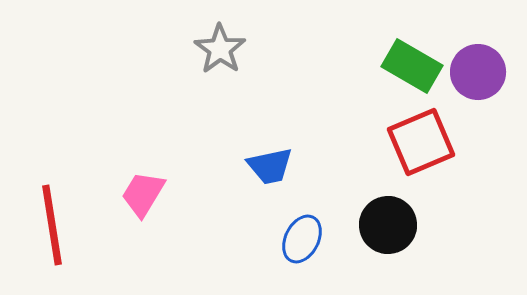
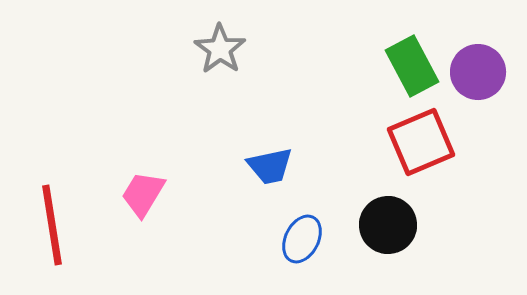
green rectangle: rotated 32 degrees clockwise
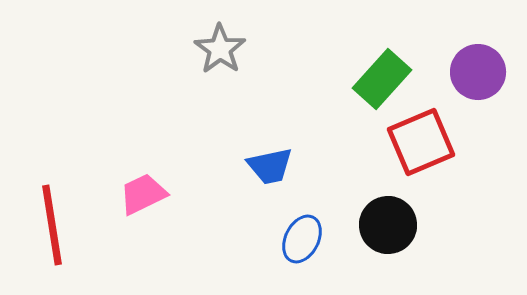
green rectangle: moved 30 px left, 13 px down; rotated 70 degrees clockwise
pink trapezoid: rotated 33 degrees clockwise
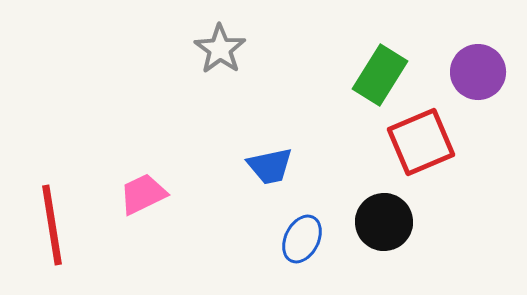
green rectangle: moved 2 px left, 4 px up; rotated 10 degrees counterclockwise
black circle: moved 4 px left, 3 px up
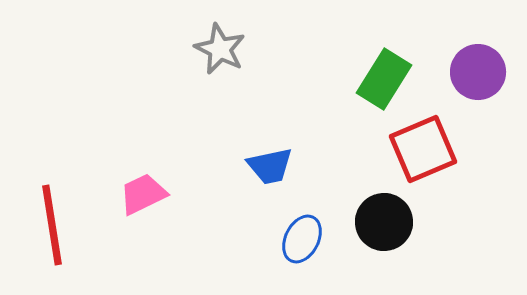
gray star: rotated 9 degrees counterclockwise
green rectangle: moved 4 px right, 4 px down
red square: moved 2 px right, 7 px down
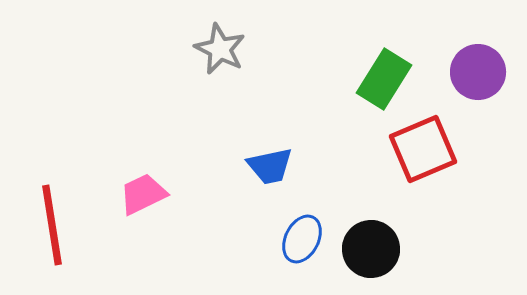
black circle: moved 13 px left, 27 px down
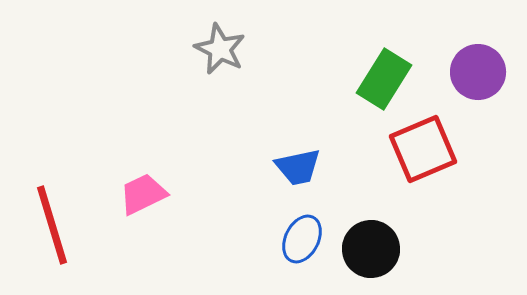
blue trapezoid: moved 28 px right, 1 px down
red line: rotated 8 degrees counterclockwise
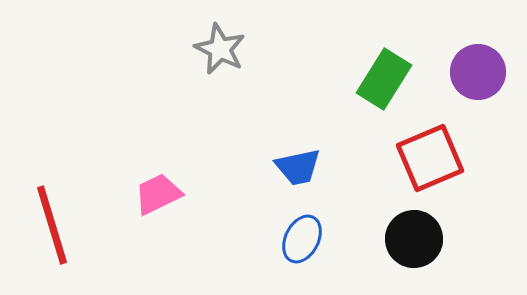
red square: moved 7 px right, 9 px down
pink trapezoid: moved 15 px right
black circle: moved 43 px right, 10 px up
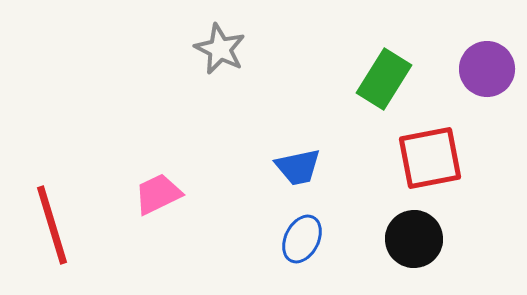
purple circle: moved 9 px right, 3 px up
red square: rotated 12 degrees clockwise
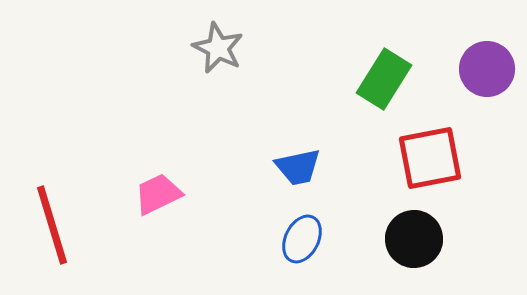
gray star: moved 2 px left, 1 px up
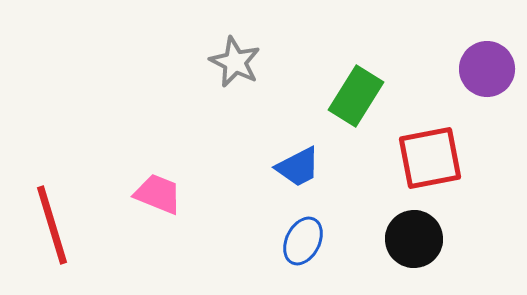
gray star: moved 17 px right, 14 px down
green rectangle: moved 28 px left, 17 px down
blue trapezoid: rotated 15 degrees counterclockwise
pink trapezoid: rotated 48 degrees clockwise
blue ellipse: moved 1 px right, 2 px down
